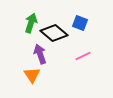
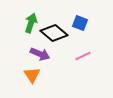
purple arrow: rotated 132 degrees clockwise
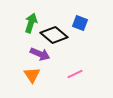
black diamond: moved 2 px down
pink line: moved 8 px left, 18 px down
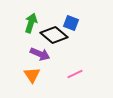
blue square: moved 9 px left
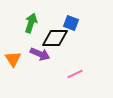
black diamond: moved 1 px right, 3 px down; rotated 40 degrees counterclockwise
orange triangle: moved 19 px left, 16 px up
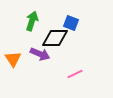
green arrow: moved 1 px right, 2 px up
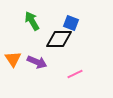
green arrow: rotated 48 degrees counterclockwise
black diamond: moved 4 px right, 1 px down
purple arrow: moved 3 px left, 8 px down
